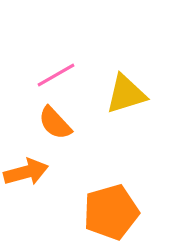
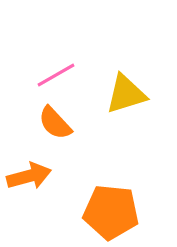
orange arrow: moved 3 px right, 4 px down
orange pentagon: rotated 22 degrees clockwise
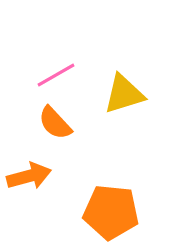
yellow triangle: moved 2 px left
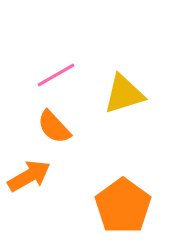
orange semicircle: moved 1 px left, 4 px down
orange arrow: rotated 15 degrees counterclockwise
orange pentagon: moved 12 px right, 6 px up; rotated 30 degrees clockwise
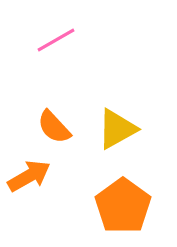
pink line: moved 35 px up
yellow triangle: moved 7 px left, 35 px down; rotated 12 degrees counterclockwise
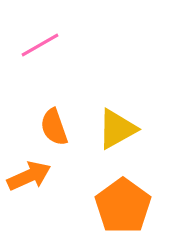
pink line: moved 16 px left, 5 px down
orange semicircle: rotated 24 degrees clockwise
orange arrow: rotated 6 degrees clockwise
